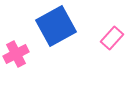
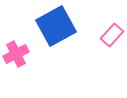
pink rectangle: moved 3 px up
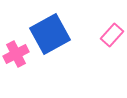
blue square: moved 6 px left, 8 px down
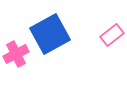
pink rectangle: rotated 10 degrees clockwise
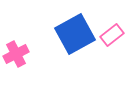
blue square: moved 25 px right
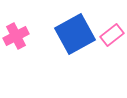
pink cross: moved 18 px up
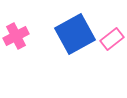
pink rectangle: moved 4 px down
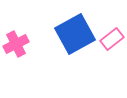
pink cross: moved 8 px down
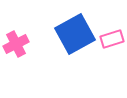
pink rectangle: rotated 20 degrees clockwise
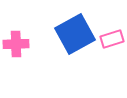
pink cross: rotated 25 degrees clockwise
